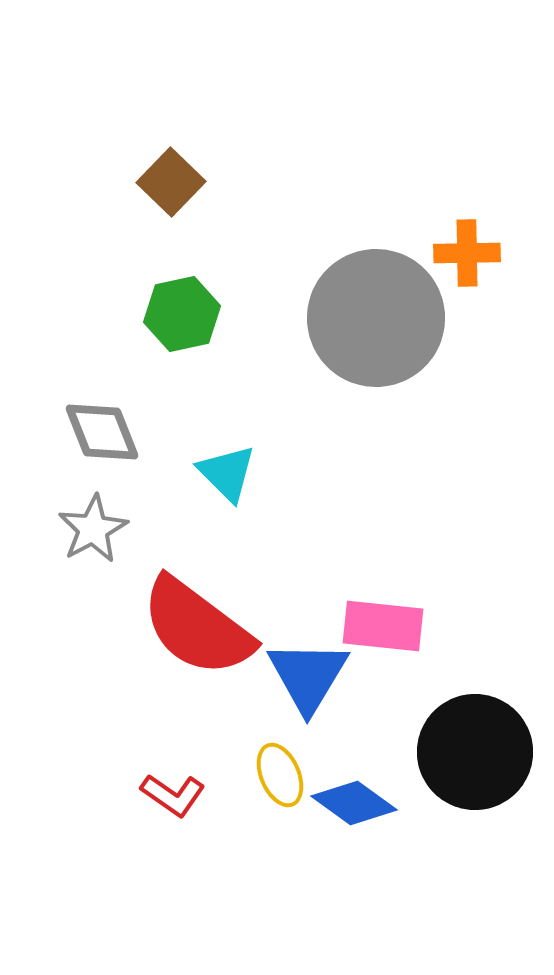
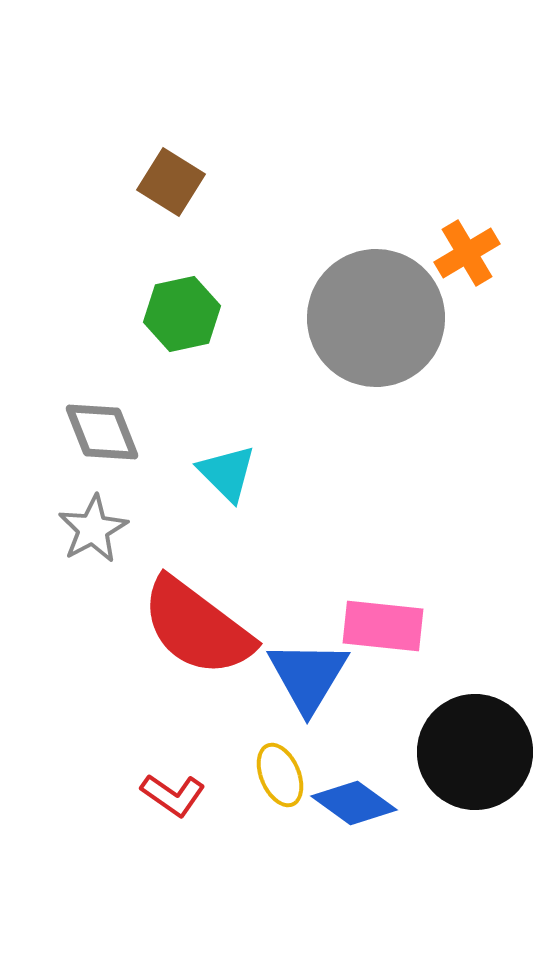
brown square: rotated 12 degrees counterclockwise
orange cross: rotated 30 degrees counterclockwise
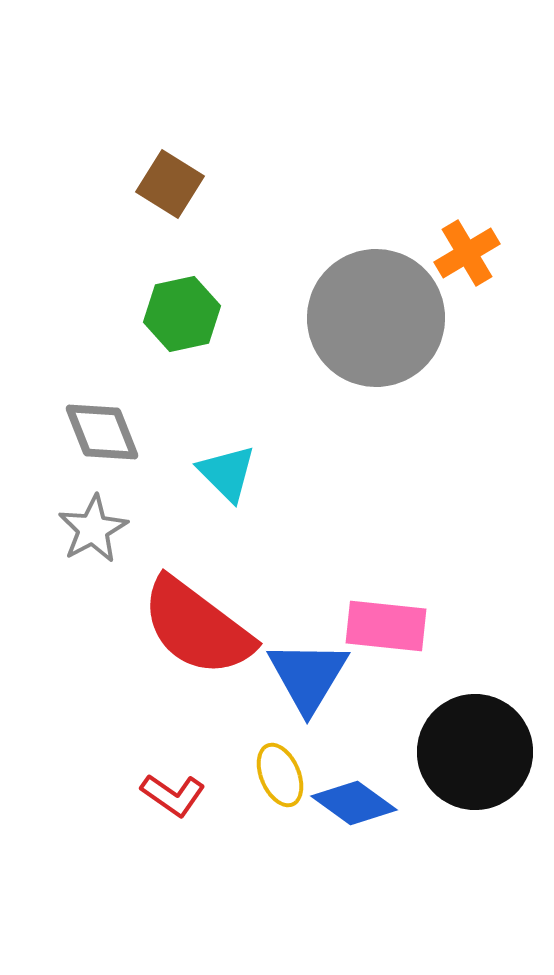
brown square: moved 1 px left, 2 px down
pink rectangle: moved 3 px right
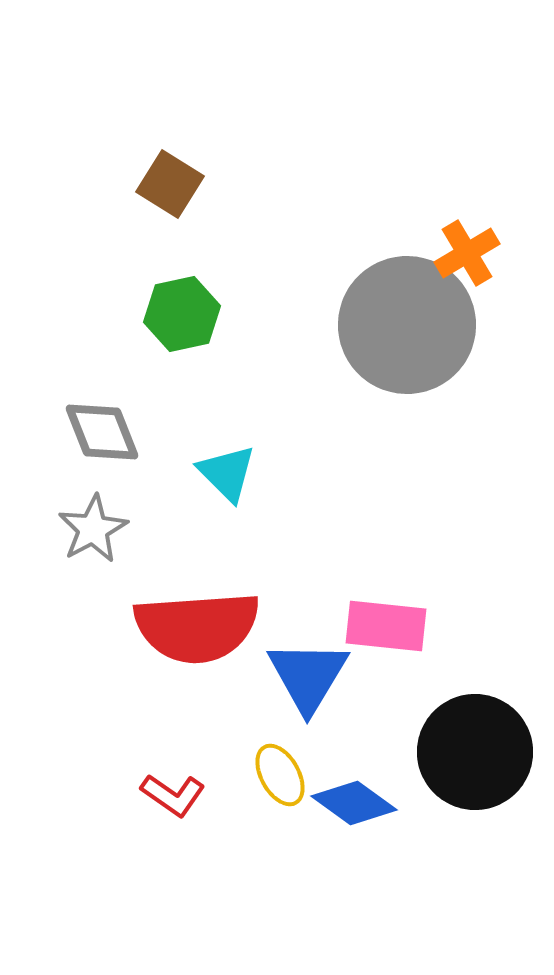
gray circle: moved 31 px right, 7 px down
red semicircle: rotated 41 degrees counterclockwise
yellow ellipse: rotated 6 degrees counterclockwise
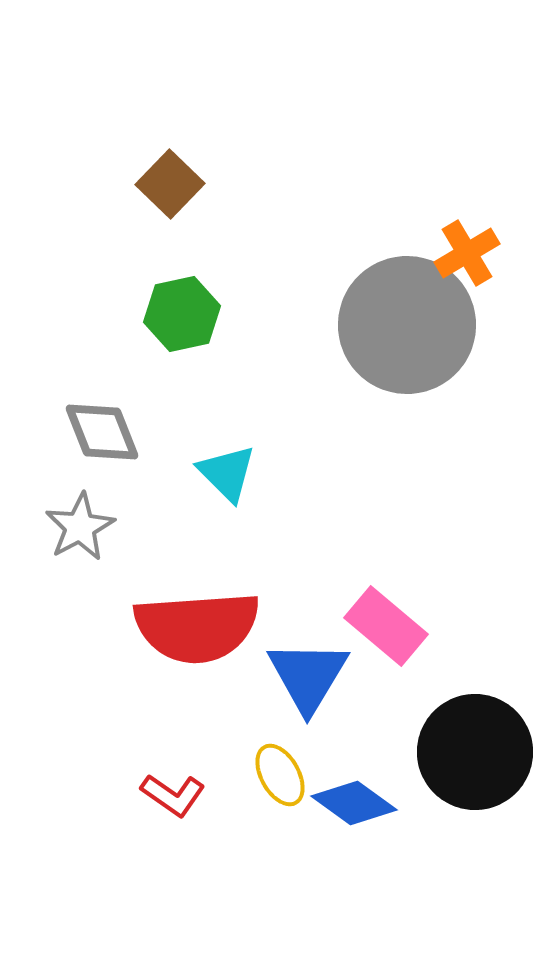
brown square: rotated 12 degrees clockwise
gray star: moved 13 px left, 2 px up
pink rectangle: rotated 34 degrees clockwise
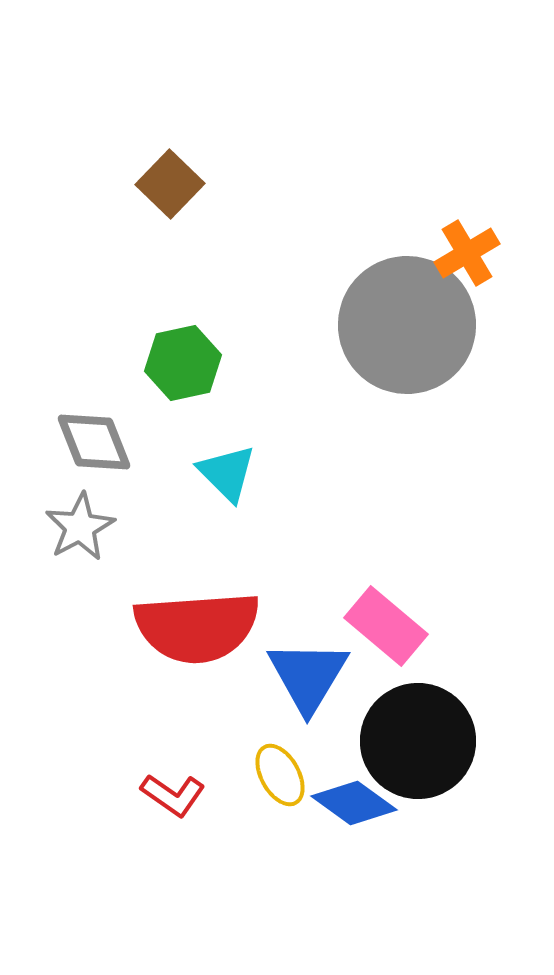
green hexagon: moved 1 px right, 49 px down
gray diamond: moved 8 px left, 10 px down
black circle: moved 57 px left, 11 px up
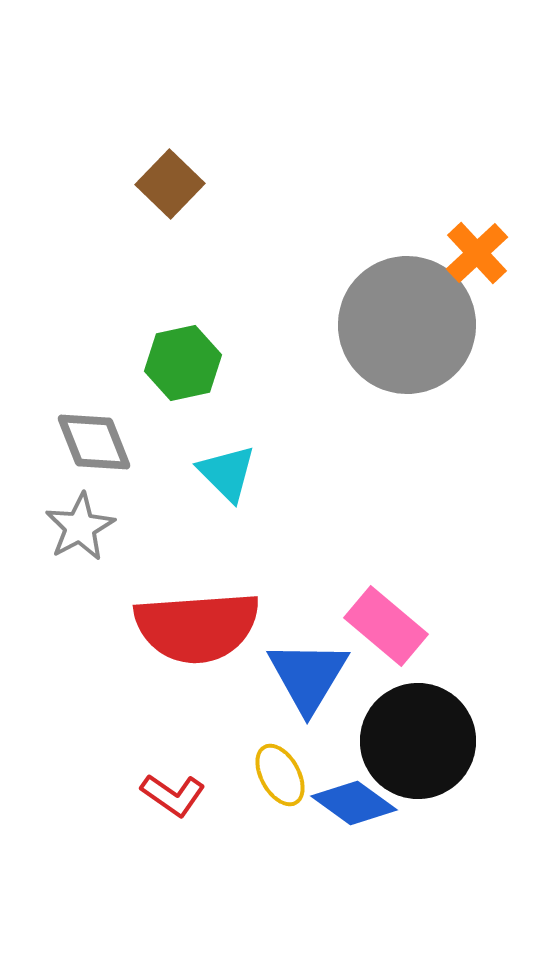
orange cross: moved 10 px right; rotated 12 degrees counterclockwise
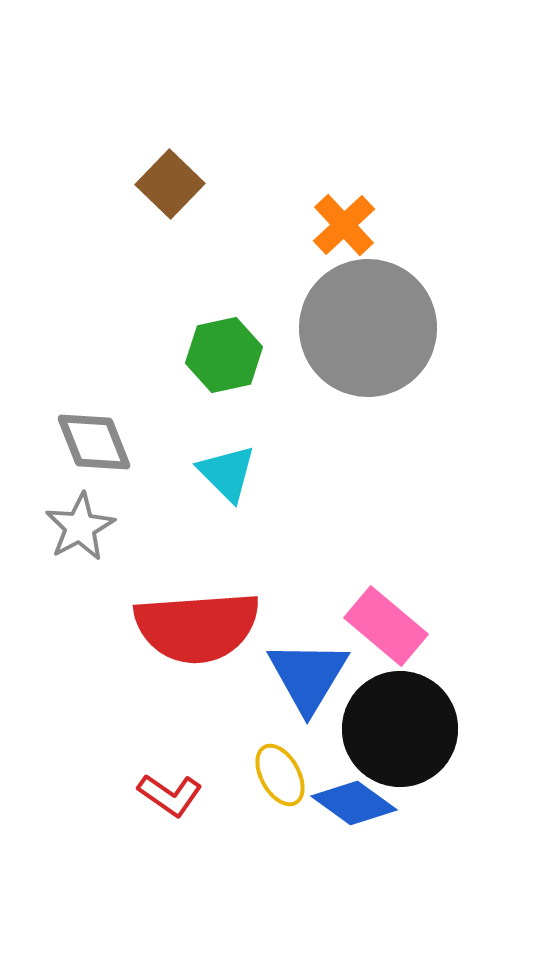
orange cross: moved 133 px left, 28 px up
gray circle: moved 39 px left, 3 px down
green hexagon: moved 41 px right, 8 px up
black circle: moved 18 px left, 12 px up
red L-shape: moved 3 px left
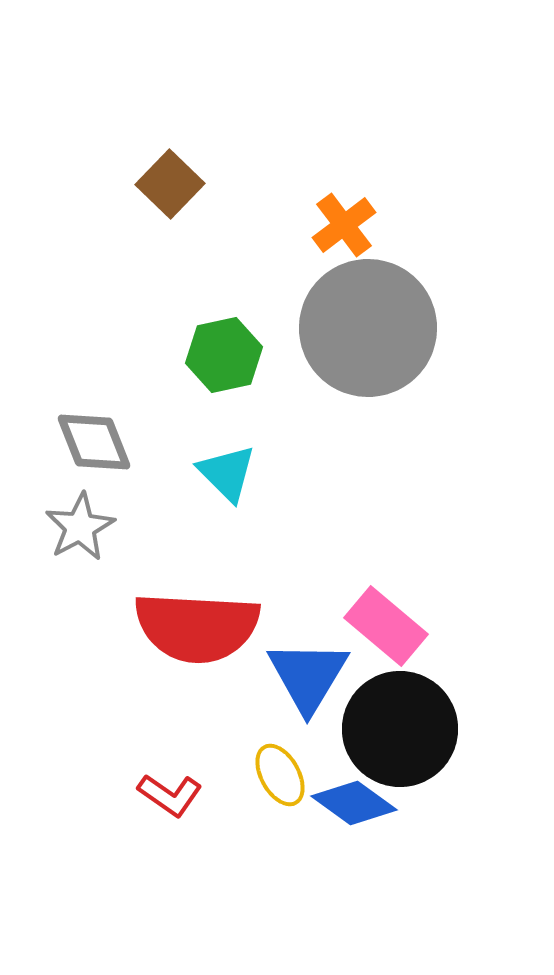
orange cross: rotated 6 degrees clockwise
red semicircle: rotated 7 degrees clockwise
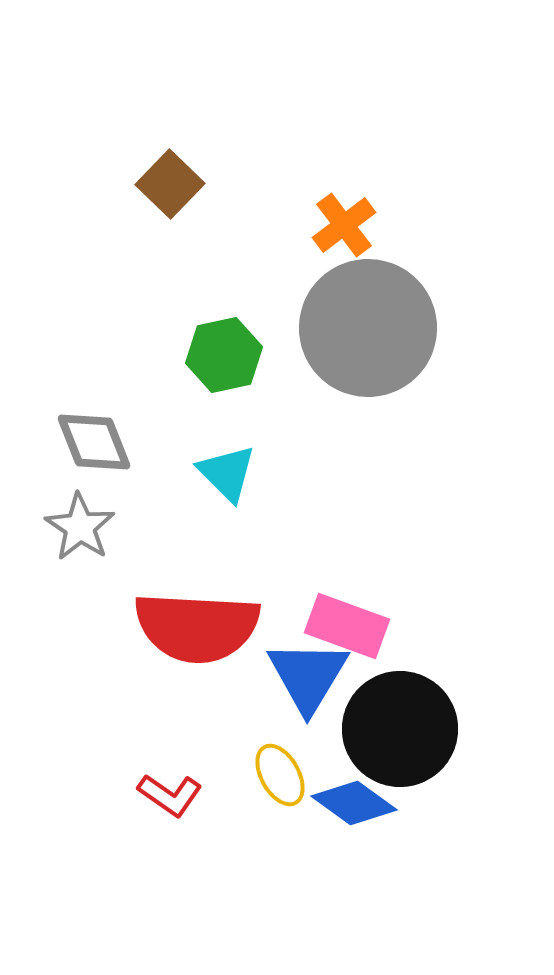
gray star: rotated 10 degrees counterclockwise
pink rectangle: moved 39 px left; rotated 20 degrees counterclockwise
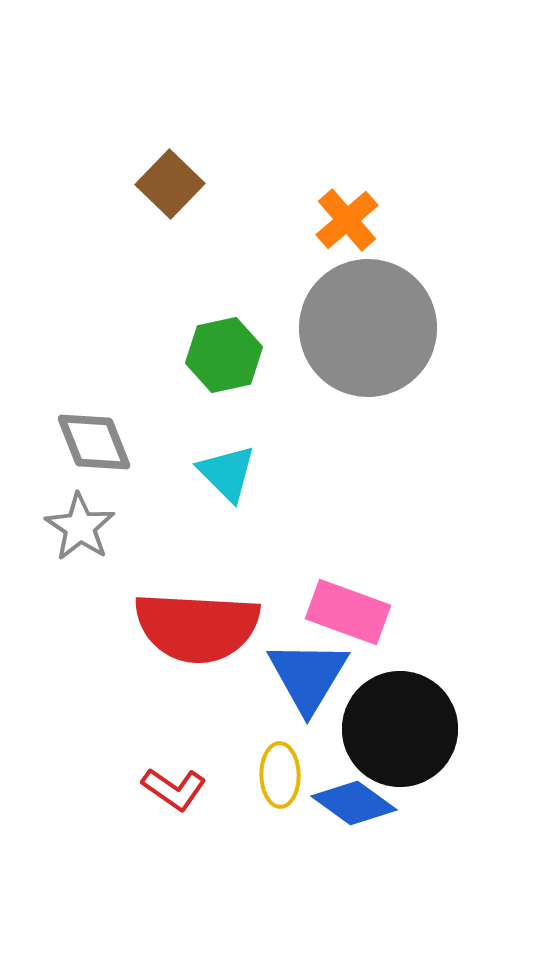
orange cross: moved 3 px right, 5 px up; rotated 4 degrees counterclockwise
pink rectangle: moved 1 px right, 14 px up
yellow ellipse: rotated 28 degrees clockwise
red L-shape: moved 4 px right, 6 px up
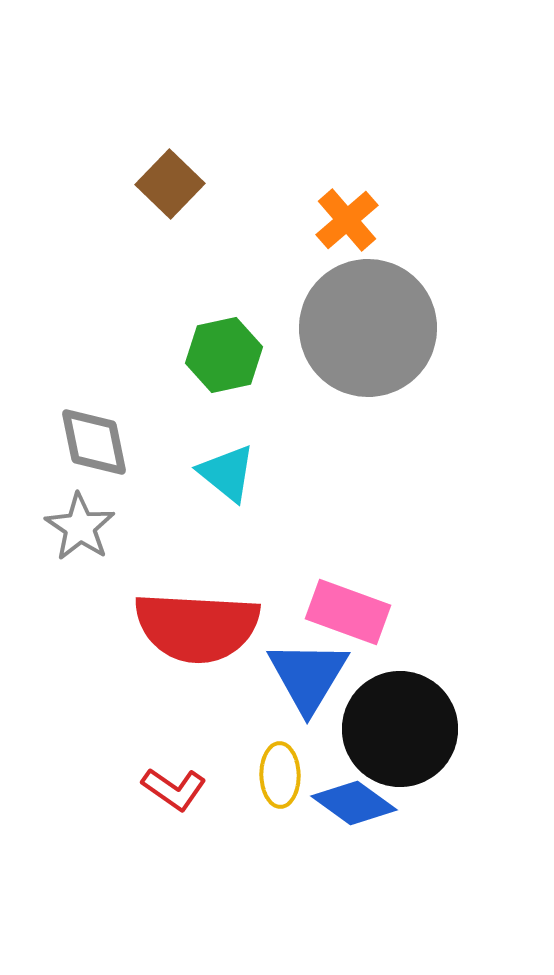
gray diamond: rotated 10 degrees clockwise
cyan triangle: rotated 6 degrees counterclockwise
